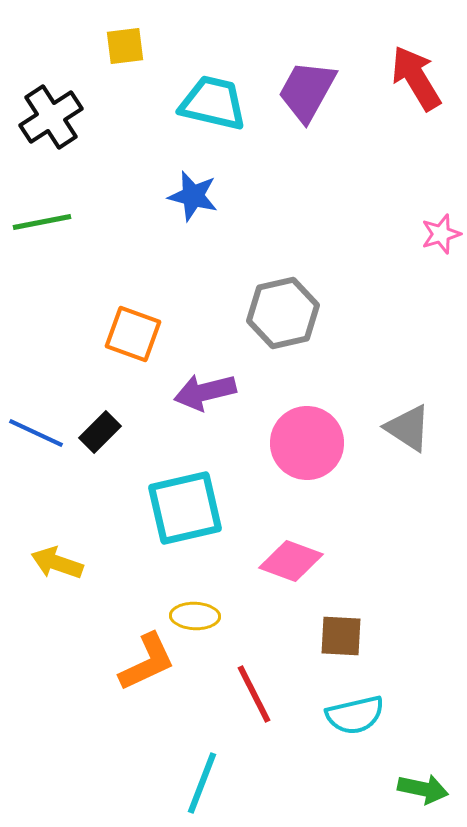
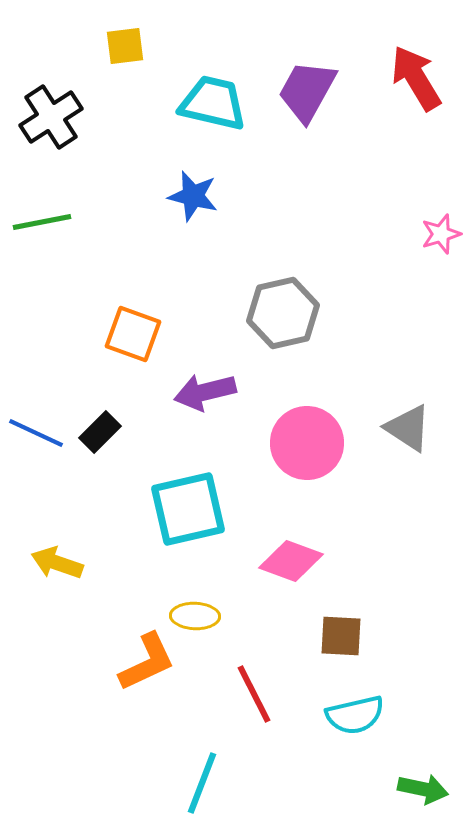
cyan square: moved 3 px right, 1 px down
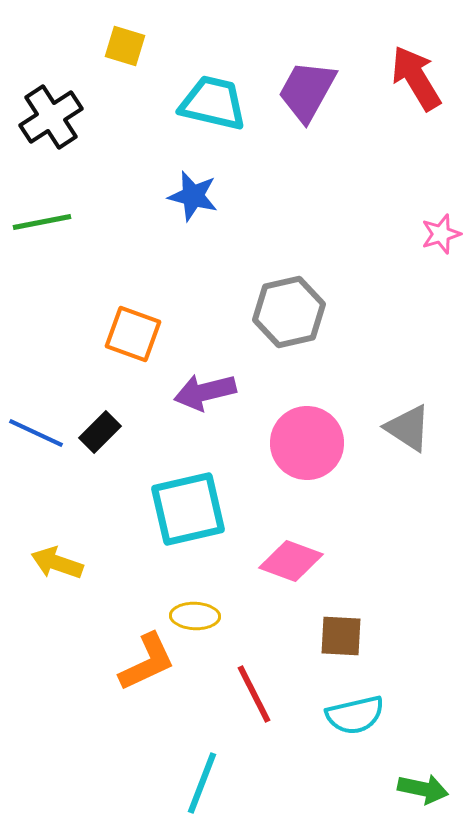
yellow square: rotated 24 degrees clockwise
gray hexagon: moved 6 px right, 1 px up
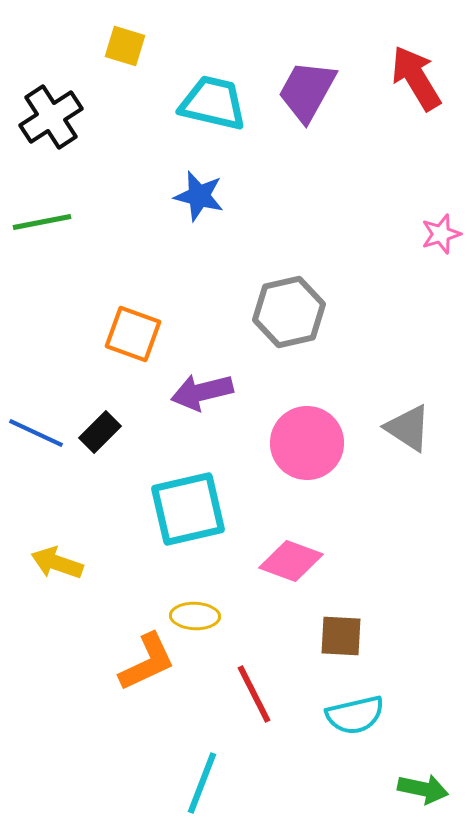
blue star: moved 6 px right
purple arrow: moved 3 px left
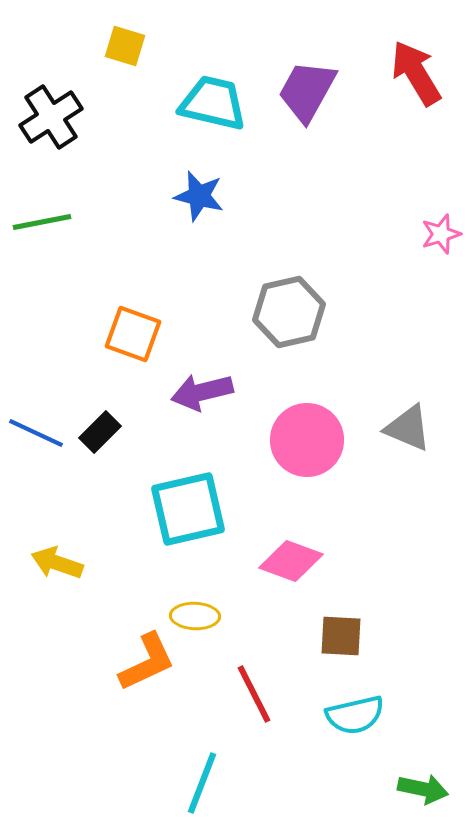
red arrow: moved 5 px up
gray triangle: rotated 10 degrees counterclockwise
pink circle: moved 3 px up
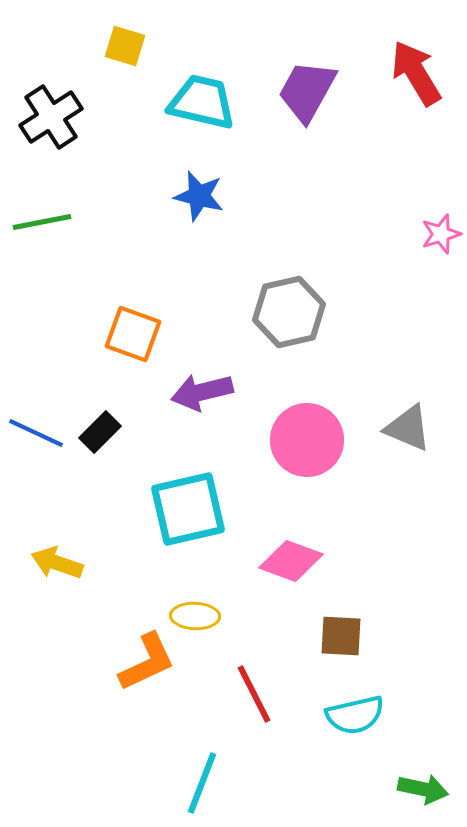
cyan trapezoid: moved 11 px left, 1 px up
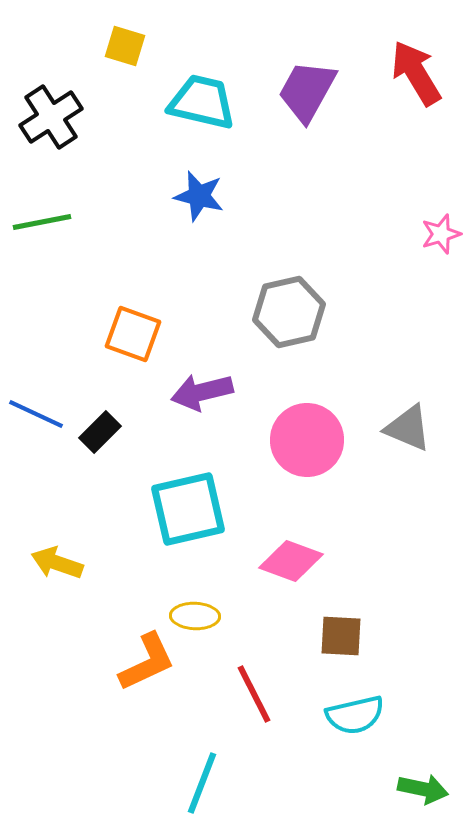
blue line: moved 19 px up
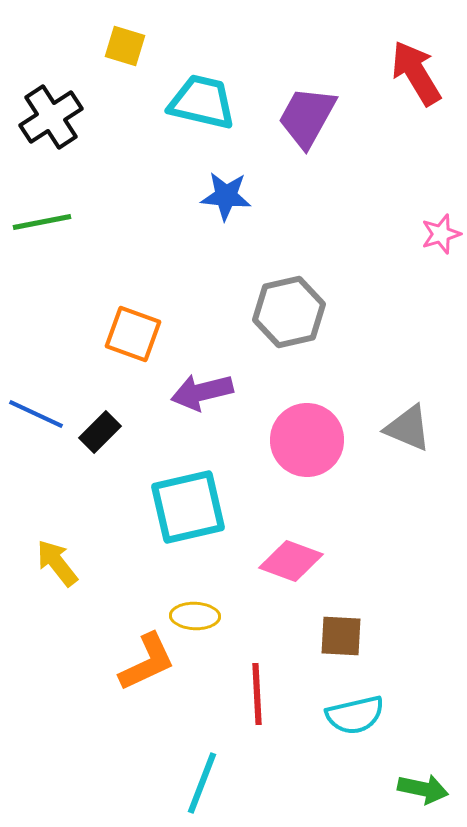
purple trapezoid: moved 26 px down
blue star: moved 27 px right; rotated 9 degrees counterclockwise
cyan square: moved 2 px up
yellow arrow: rotated 33 degrees clockwise
red line: moved 3 px right; rotated 24 degrees clockwise
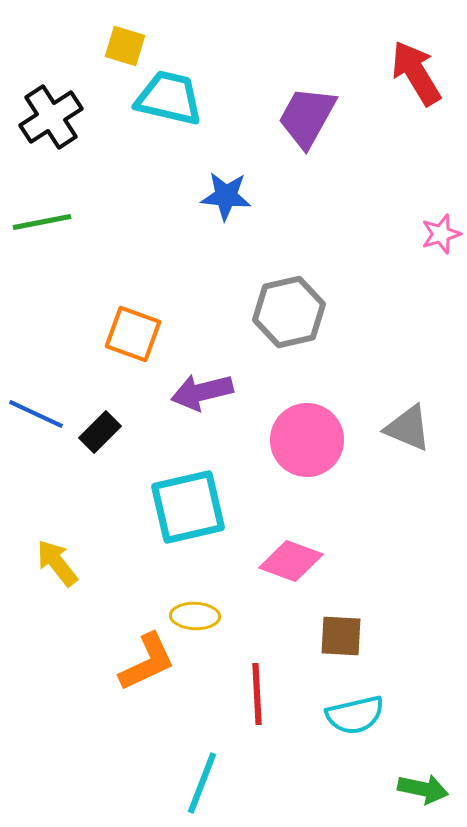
cyan trapezoid: moved 33 px left, 4 px up
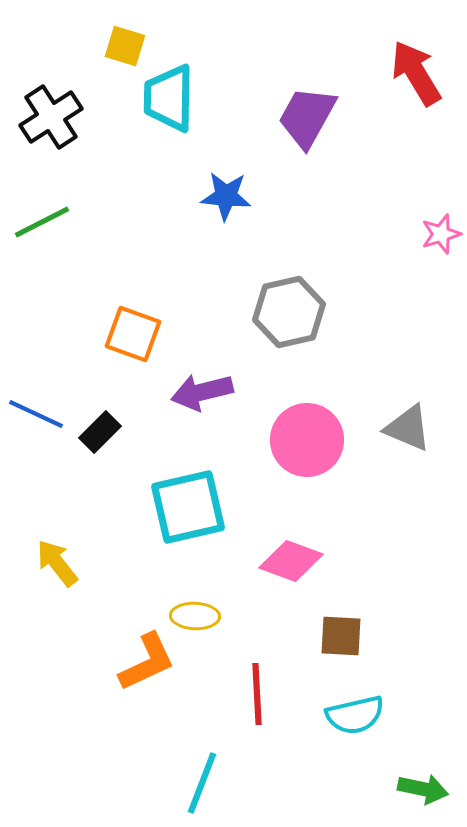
cyan trapezoid: rotated 102 degrees counterclockwise
green line: rotated 16 degrees counterclockwise
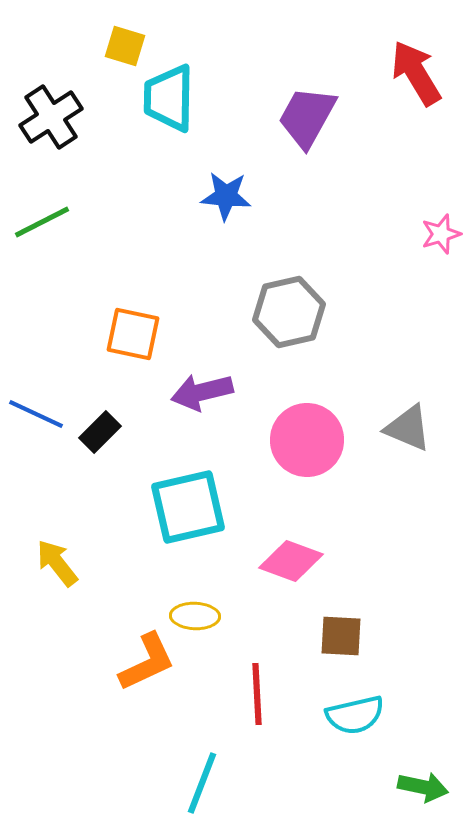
orange square: rotated 8 degrees counterclockwise
green arrow: moved 2 px up
